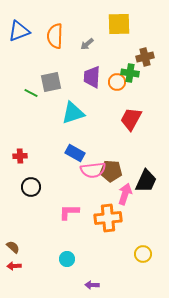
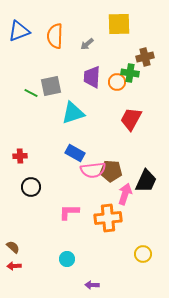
gray square: moved 4 px down
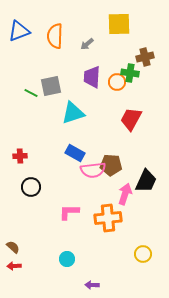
brown pentagon: moved 6 px up
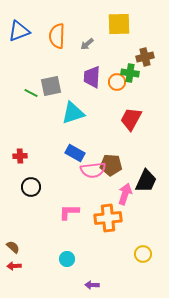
orange semicircle: moved 2 px right
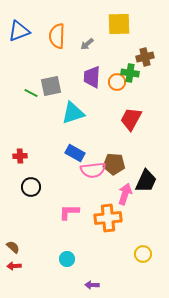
brown pentagon: moved 3 px right, 1 px up
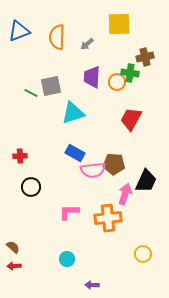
orange semicircle: moved 1 px down
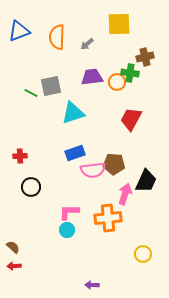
purple trapezoid: rotated 80 degrees clockwise
blue rectangle: rotated 48 degrees counterclockwise
cyan circle: moved 29 px up
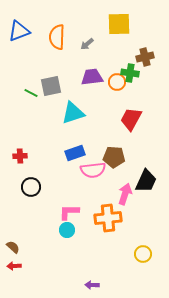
brown pentagon: moved 7 px up
